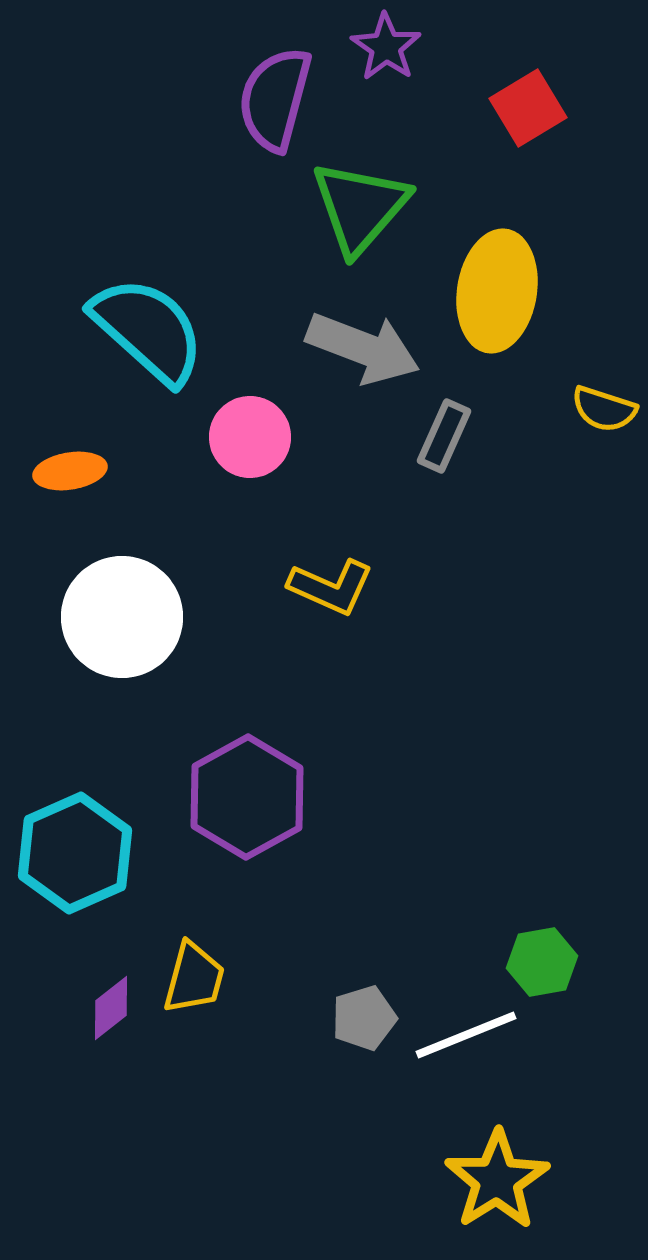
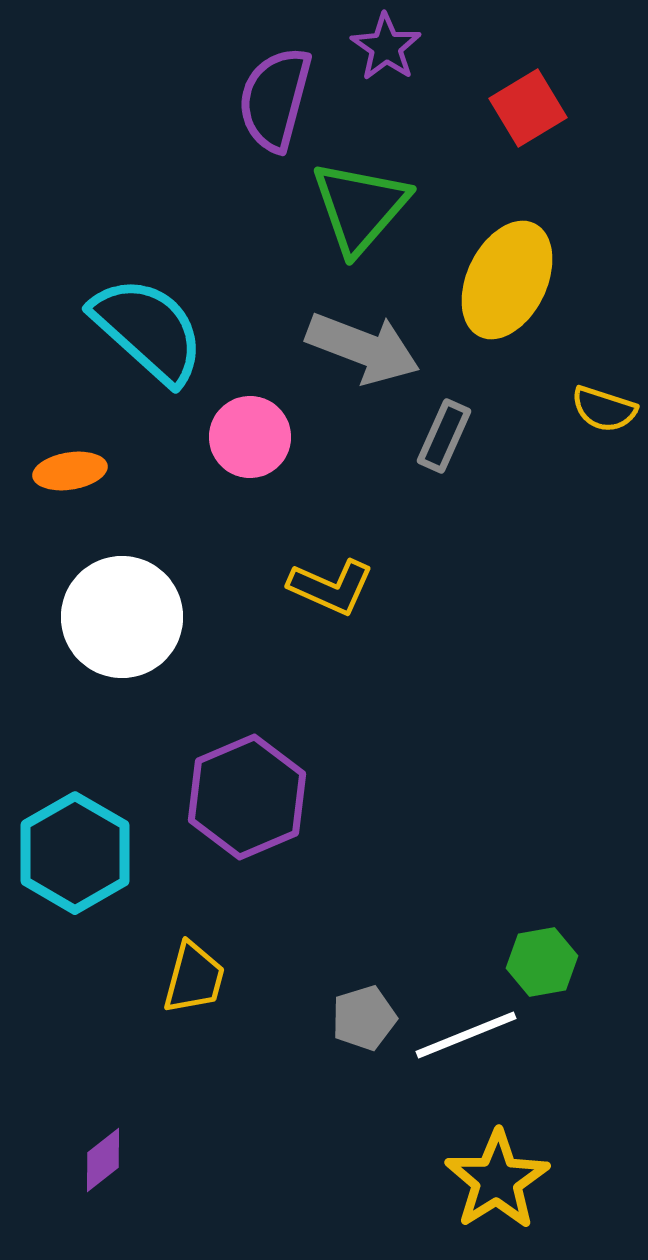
yellow ellipse: moved 10 px right, 11 px up; rotated 17 degrees clockwise
purple hexagon: rotated 6 degrees clockwise
cyan hexagon: rotated 6 degrees counterclockwise
purple diamond: moved 8 px left, 152 px down
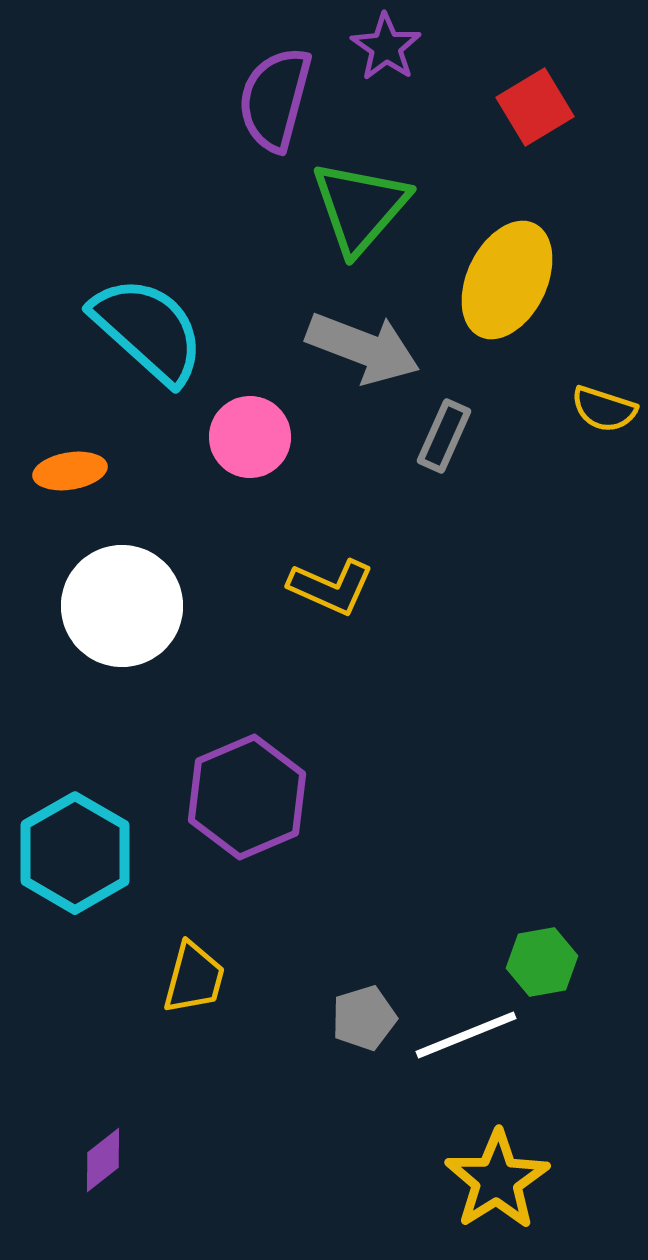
red square: moved 7 px right, 1 px up
white circle: moved 11 px up
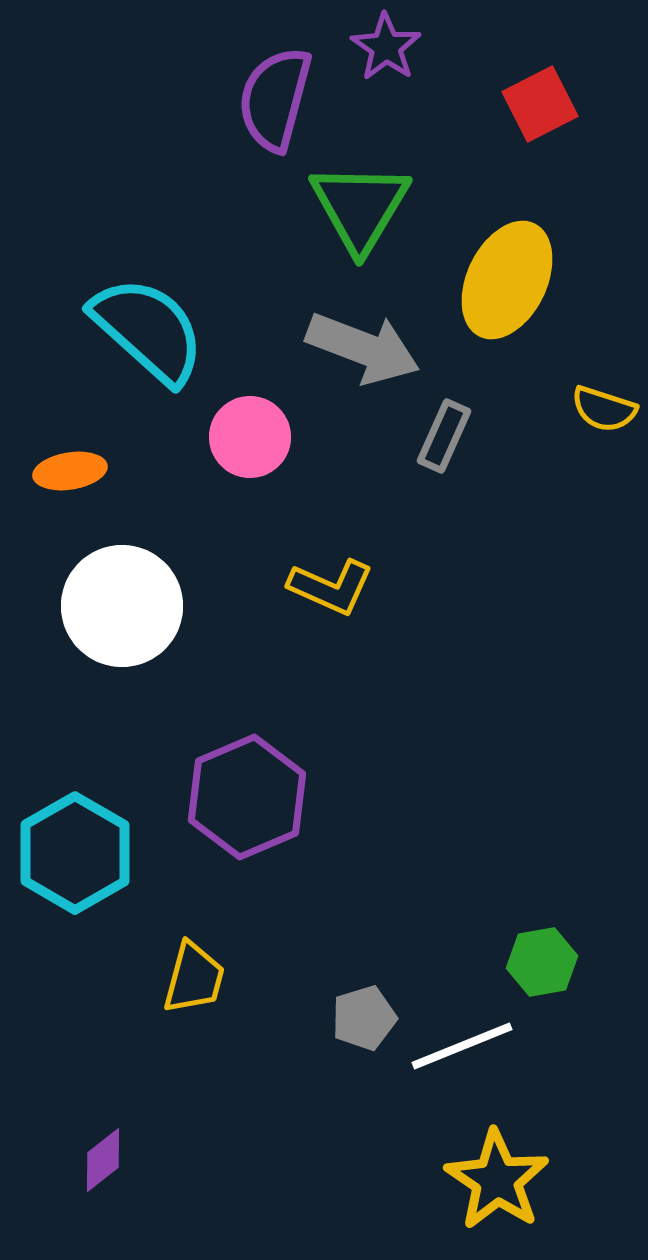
red square: moved 5 px right, 3 px up; rotated 4 degrees clockwise
green triangle: rotated 10 degrees counterclockwise
white line: moved 4 px left, 11 px down
yellow star: rotated 6 degrees counterclockwise
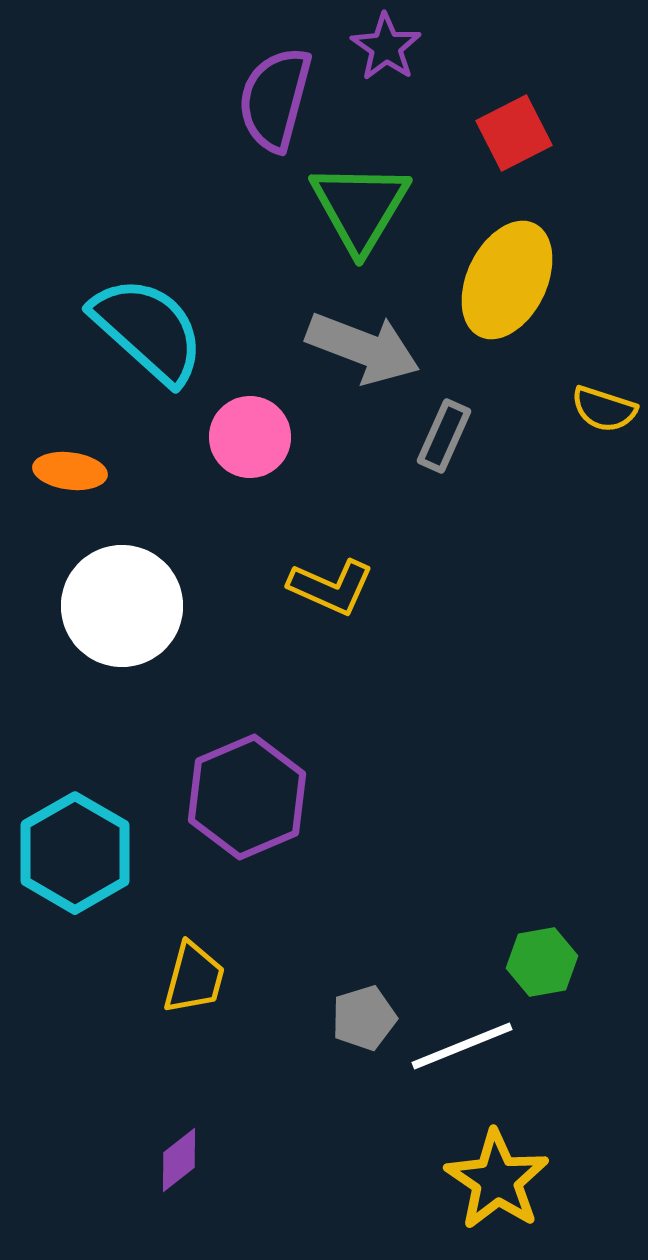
red square: moved 26 px left, 29 px down
orange ellipse: rotated 16 degrees clockwise
purple diamond: moved 76 px right
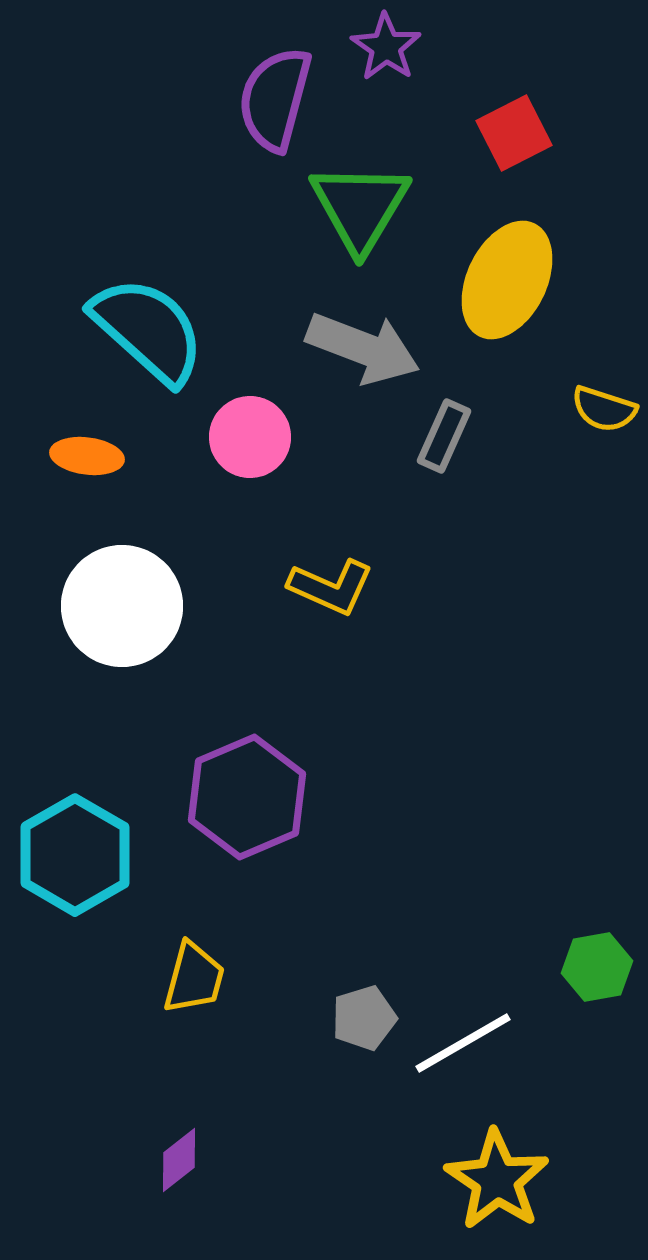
orange ellipse: moved 17 px right, 15 px up
cyan hexagon: moved 2 px down
green hexagon: moved 55 px right, 5 px down
white line: moved 1 px right, 3 px up; rotated 8 degrees counterclockwise
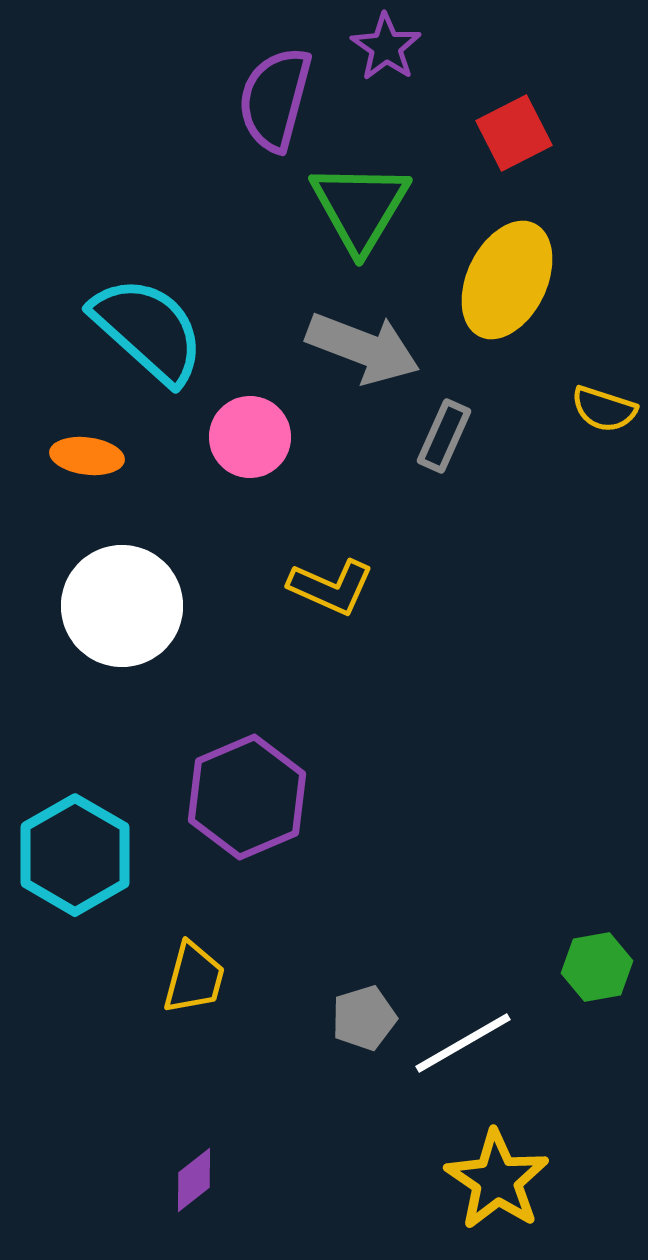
purple diamond: moved 15 px right, 20 px down
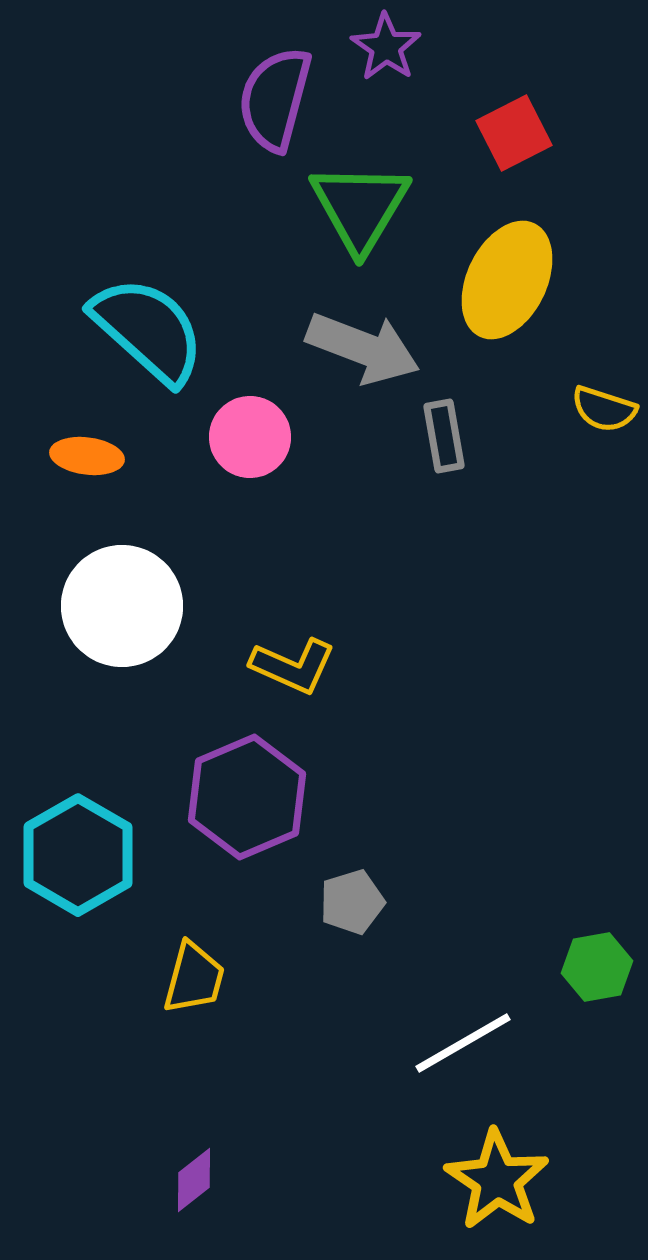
gray rectangle: rotated 34 degrees counterclockwise
yellow L-shape: moved 38 px left, 79 px down
cyan hexagon: moved 3 px right
gray pentagon: moved 12 px left, 116 px up
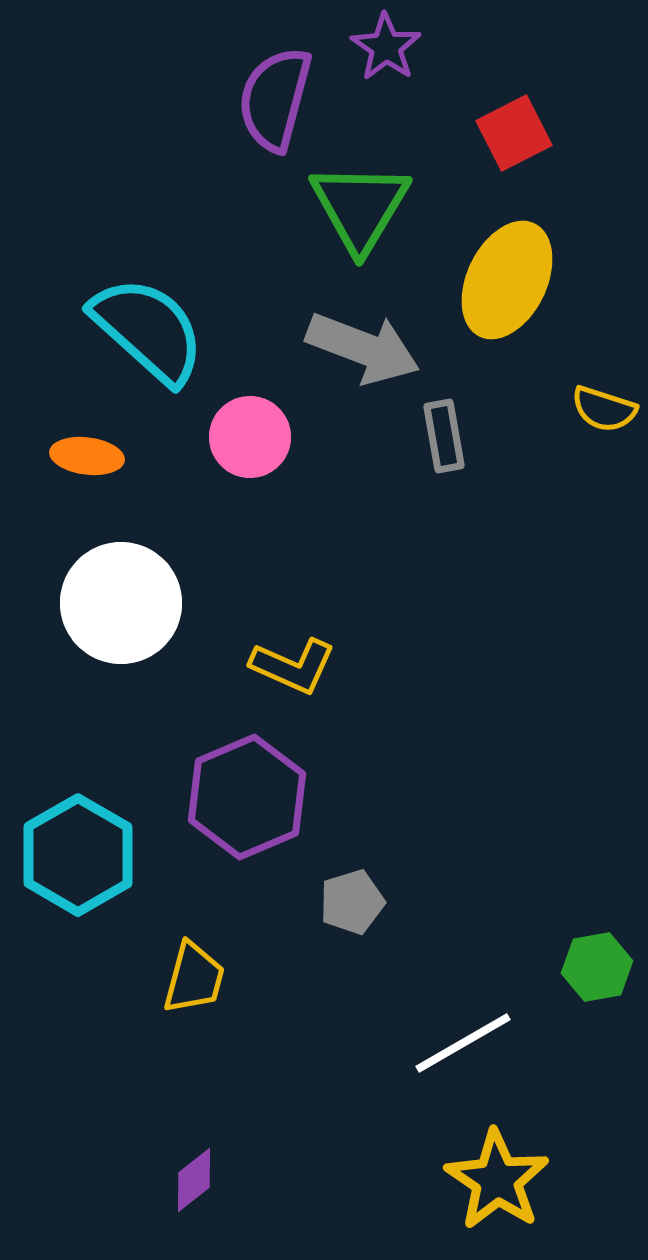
white circle: moved 1 px left, 3 px up
